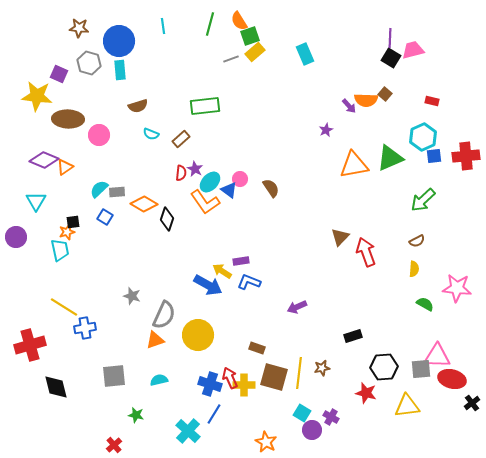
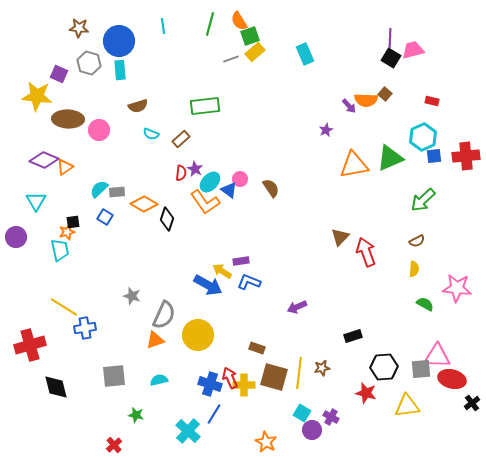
pink circle at (99, 135): moved 5 px up
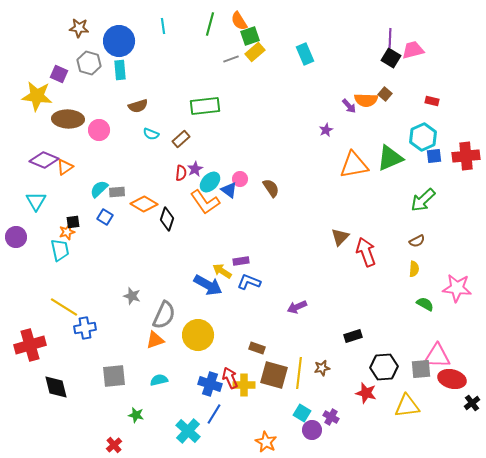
purple star at (195, 169): rotated 14 degrees clockwise
brown square at (274, 377): moved 2 px up
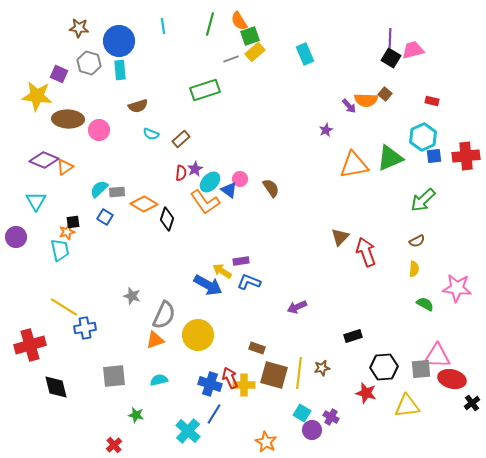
green rectangle at (205, 106): moved 16 px up; rotated 12 degrees counterclockwise
